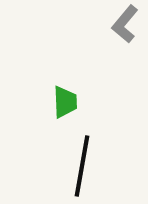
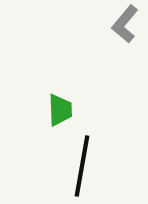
green trapezoid: moved 5 px left, 8 px down
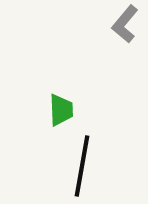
green trapezoid: moved 1 px right
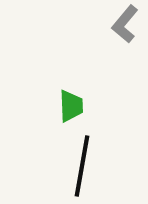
green trapezoid: moved 10 px right, 4 px up
